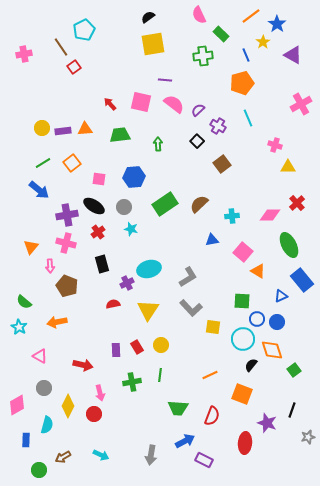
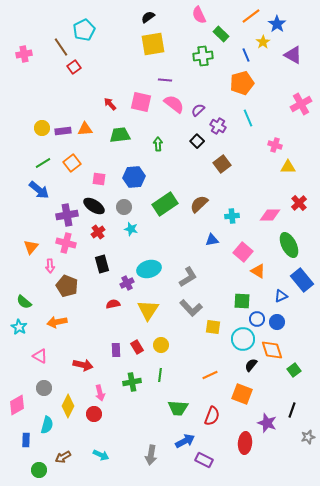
red cross at (297, 203): moved 2 px right
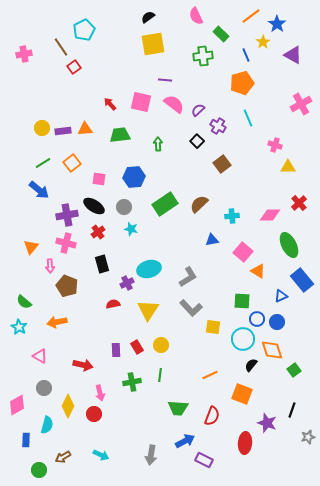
pink semicircle at (199, 15): moved 3 px left, 1 px down
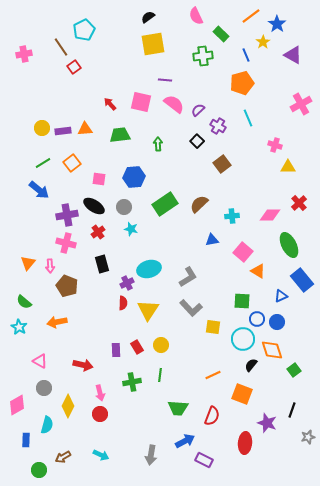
orange triangle at (31, 247): moved 3 px left, 16 px down
red semicircle at (113, 304): moved 10 px right, 1 px up; rotated 104 degrees clockwise
pink triangle at (40, 356): moved 5 px down
orange line at (210, 375): moved 3 px right
red circle at (94, 414): moved 6 px right
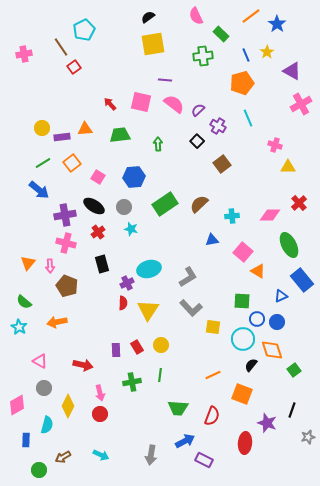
yellow star at (263, 42): moved 4 px right, 10 px down
purple triangle at (293, 55): moved 1 px left, 16 px down
purple rectangle at (63, 131): moved 1 px left, 6 px down
pink square at (99, 179): moved 1 px left, 2 px up; rotated 24 degrees clockwise
purple cross at (67, 215): moved 2 px left
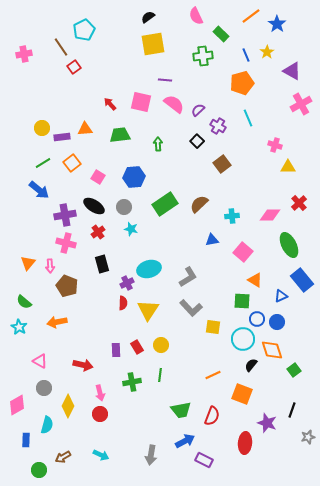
orange triangle at (258, 271): moved 3 px left, 9 px down
green trapezoid at (178, 408): moved 3 px right, 2 px down; rotated 15 degrees counterclockwise
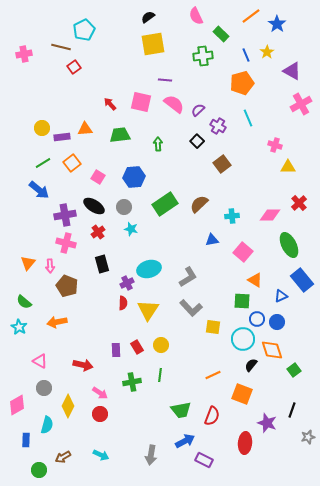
brown line at (61, 47): rotated 42 degrees counterclockwise
pink arrow at (100, 393): rotated 42 degrees counterclockwise
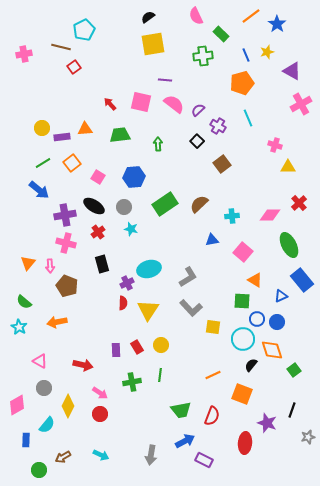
yellow star at (267, 52): rotated 16 degrees clockwise
cyan semicircle at (47, 425): rotated 24 degrees clockwise
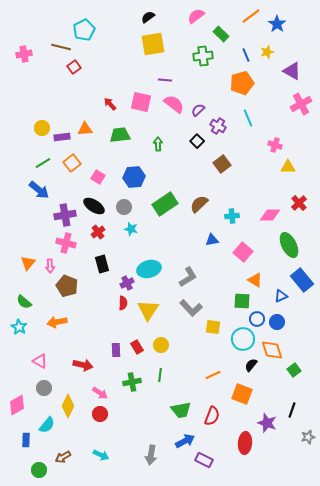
pink semicircle at (196, 16): rotated 78 degrees clockwise
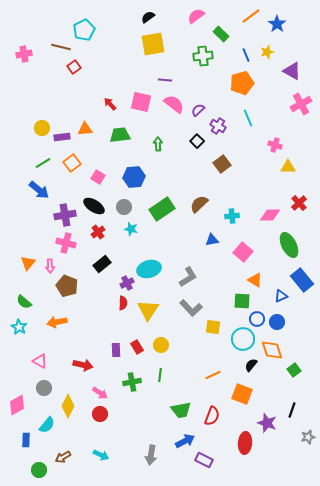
green rectangle at (165, 204): moved 3 px left, 5 px down
black rectangle at (102, 264): rotated 66 degrees clockwise
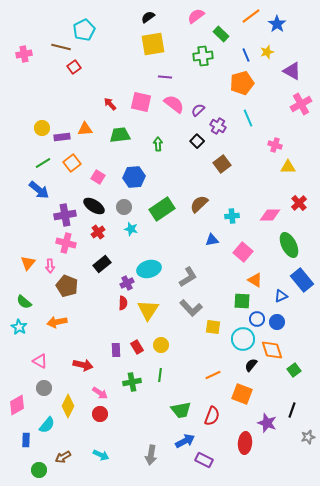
purple line at (165, 80): moved 3 px up
